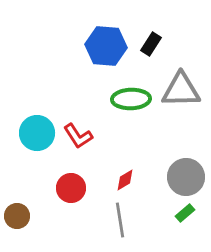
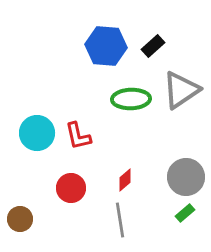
black rectangle: moved 2 px right, 2 px down; rotated 15 degrees clockwise
gray triangle: rotated 33 degrees counterclockwise
red L-shape: rotated 20 degrees clockwise
red diamond: rotated 10 degrees counterclockwise
brown circle: moved 3 px right, 3 px down
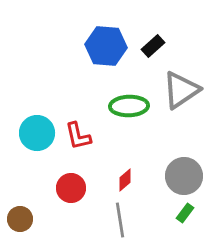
green ellipse: moved 2 px left, 7 px down
gray circle: moved 2 px left, 1 px up
green rectangle: rotated 12 degrees counterclockwise
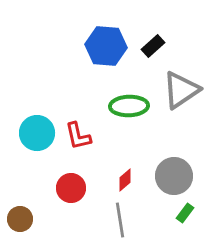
gray circle: moved 10 px left
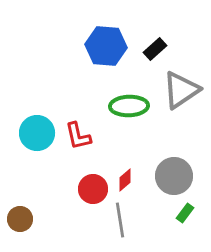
black rectangle: moved 2 px right, 3 px down
red circle: moved 22 px right, 1 px down
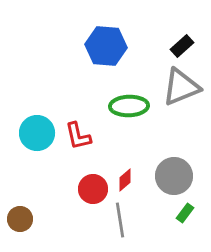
black rectangle: moved 27 px right, 3 px up
gray triangle: moved 3 px up; rotated 12 degrees clockwise
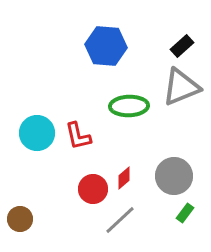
red diamond: moved 1 px left, 2 px up
gray line: rotated 56 degrees clockwise
